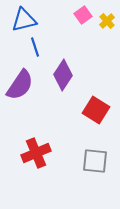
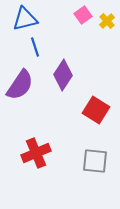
blue triangle: moved 1 px right, 1 px up
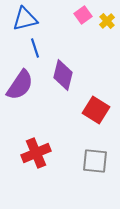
blue line: moved 1 px down
purple diamond: rotated 20 degrees counterclockwise
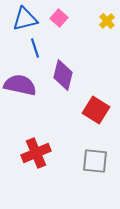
pink square: moved 24 px left, 3 px down; rotated 12 degrees counterclockwise
purple semicircle: rotated 112 degrees counterclockwise
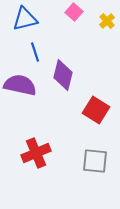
pink square: moved 15 px right, 6 px up
blue line: moved 4 px down
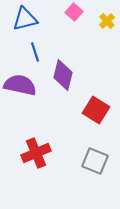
gray square: rotated 16 degrees clockwise
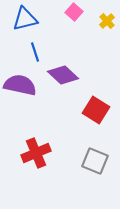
purple diamond: rotated 60 degrees counterclockwise
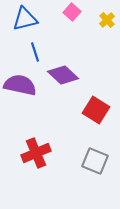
pink square: moved 2 px left
yellow cross: moved 1 px up
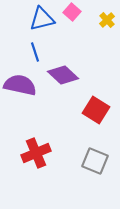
blue triangle: moved 17 px right
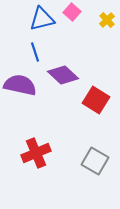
red square: moved 10 px up
gray square: rotated 8 degrees clockwise
